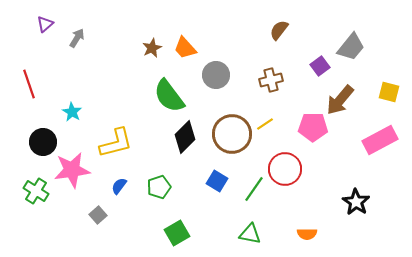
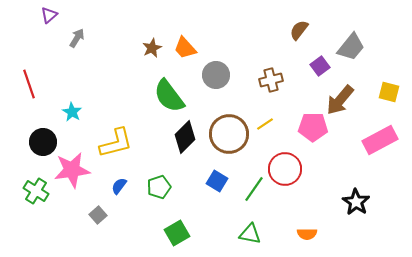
purple triangle: moved 4 px right, 9 px up
brown semicircle: moved 20 px right
brown circle: moved 3 px left
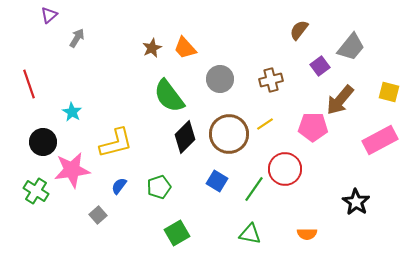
gray circle: moved 4 px right, 4 px down
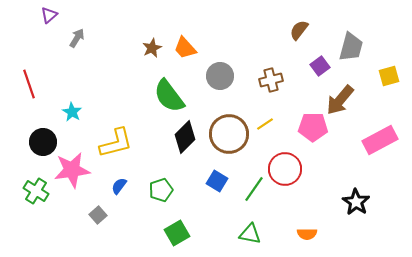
gray trapezoid: rotated 24 degrees counterclockwise
gray circle: moved 3 px up
yellow square: moved 16 px up; rotated 30 degrees counterclockwise
green pentagon: moved 2 px right, 3 px down
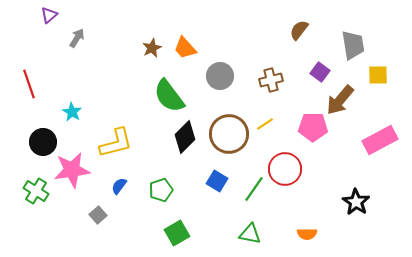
gray trapezoid: moved 2 px right, 2 px up; rotated 24 degrees counterclockwise
purple square: moved 6 px down; rotated 18 degrees counterclockwise
yellow square: moved 11 px left, 1 px up; rotated 15 degrees clockwise
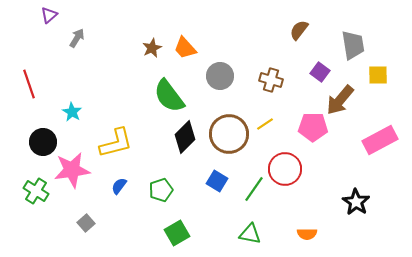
brown cross: rotated 30 degrees clockwise
gray square: moved 12 px left, 8 px down
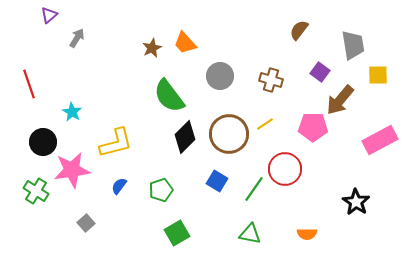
orange trapezoid: moved 5 px up
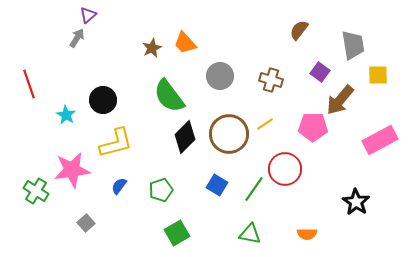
purple triangle: moved 39 px right
cyan star: moved 6 px left, 3 px down
black circle: moved 60 px right, 42 px up
blue square: moved 4 px down
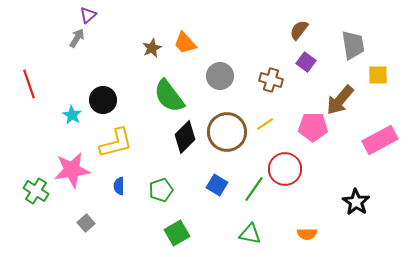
purple square: moved 14 px left, 10 px up
cyan star: moved 6 px right
brown circle: moved 2 px left, 2 px up
blue semicircle: rotated 36 degrees counterclockwise
